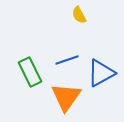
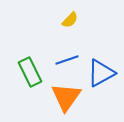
yellow semicircle: moved 9 px left, 5 px down; rotated 108 degrees counterclockwise
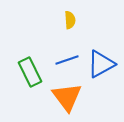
yellow semicircle: rotated 48 degrees counterclockwise
blue triangle: moved 9 px up
orange triangle: moved 1 px right; rotated 12 degrees counterclockwise
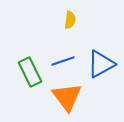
yellow semicircle: rotated 12 degrees clockwise
blue line: moved 4 px left, 1 px down
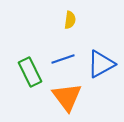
blue line: moved 2 px up
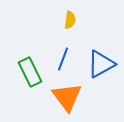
blue line: rotated 50 degrees counterclockwise
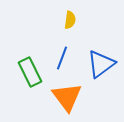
blue line: moved 1 px left, 1 px up
blue triangle: rotated 8 degrees counterclockwise
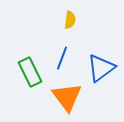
blue triangle: moved 4 px down
